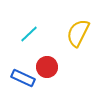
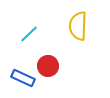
yellow semicircle: moved 7 px up; rotated 24 degrees counterclockwise
red circle: moved 1 px right, 1 px up
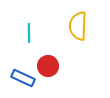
cyan line: moved 1 px up; rotated 48 degrees counterclockwise
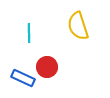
yellow semicircle: rotated 20 degrees counterclockwise
red circle: moved 1 px left, 1 px down
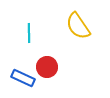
yellow semicircle: rotated 16 degrees counterclockwise
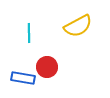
yellow semicircle: rotated 84 degrees counterclockwise
blue rectangle: rotated 15 degrees counterclockwise
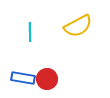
cyan line: moved 1 px right, 1 px up
red circle: moved 12 px down
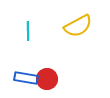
cyan line: moved 2 px left, 1 px up
blue rectangle: moved 3 px right
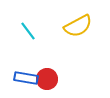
cyan line: rotated 36 degrees counterclockwise
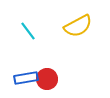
blue rectangle: rotated 20 degrees counterclockwise
